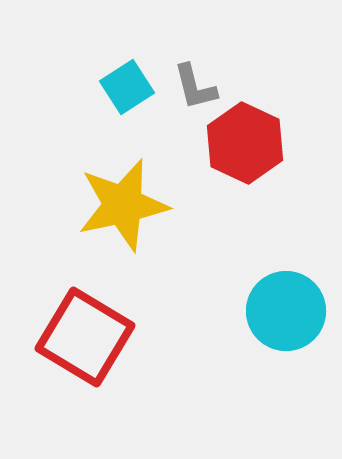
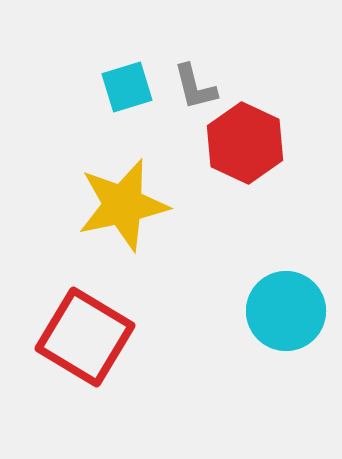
cyan square: rotated 16 degrees clockwise
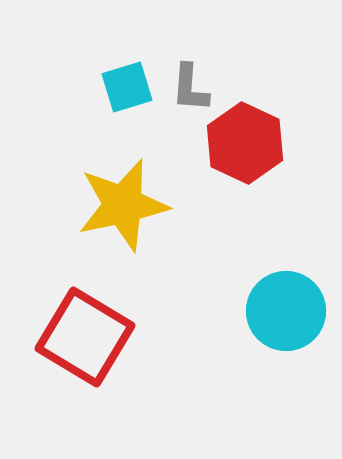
gray L-shape: moved 5 px left, 1 px down; rotated 18 degrees clockwise
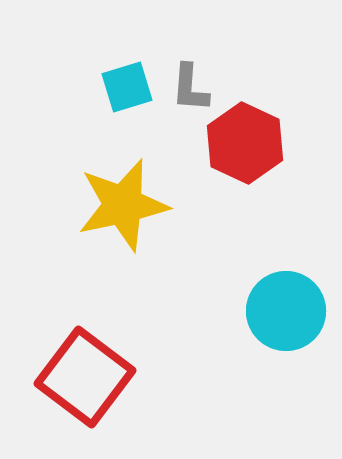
red square: moved 40 px down; rotated 6 degrees clockwise
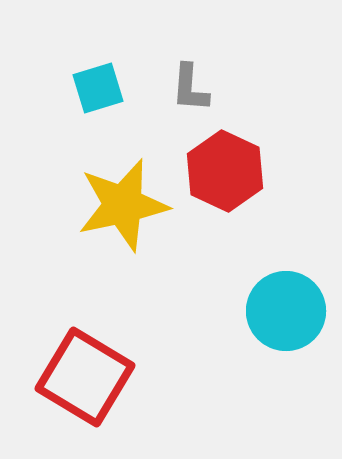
cyan square: moved 29 px left, 1 px down
red hexagon: moved 20 px left, 28 px down
red square: rotated 6 degrees counterclockwise
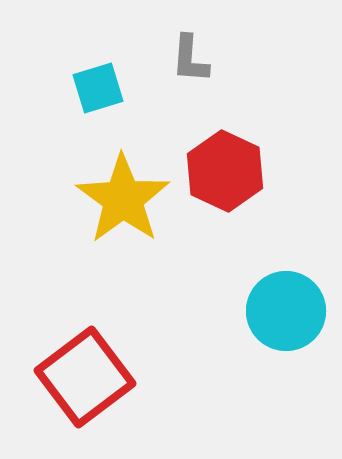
gray L-shape: moved 29 px up
yellow star: moved 6 px up; rotated 24 degrees counterclockwise
red square: rotated 22 degrees clockwise
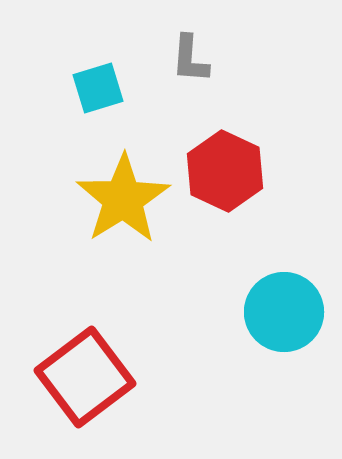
yellow star: rotated 4 degrees clockwise
cyan circle: moved 2 px left, 1 px down
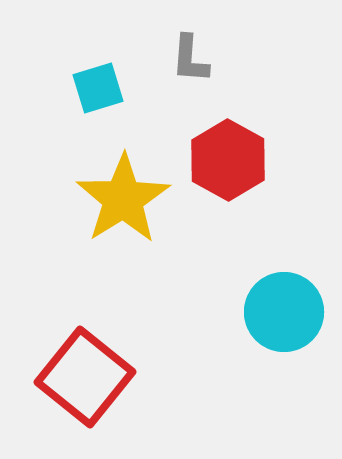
red hexagon: moved 3 px right, 11 px up; rotated 4 degrees clockwise
red square: rotated 14 degrees counterclockwise
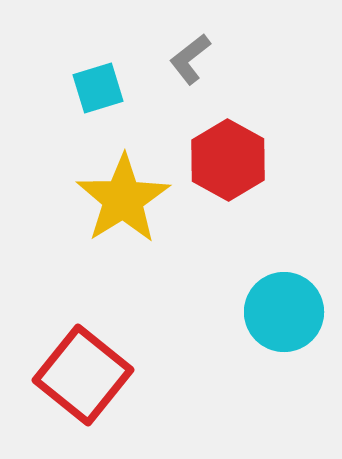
gray L-shape: rotated 48 degrees clockwise
red square: moved 2 px left, 2 px up
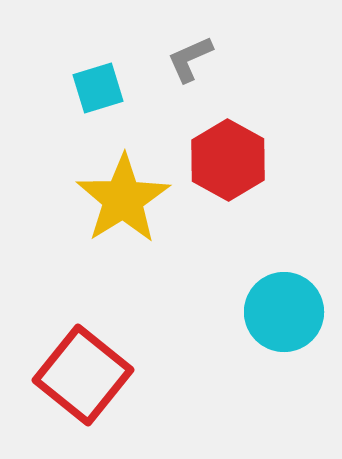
gray L-shape: rotated 14 degrees clockwise
